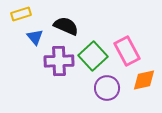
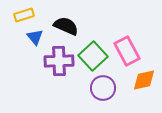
yellow rectangle: moved 3 px right, 1 px down
purple circle: moved 4 px left
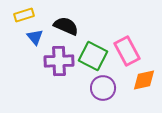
green square: rotated 20 degrees counterclockwise
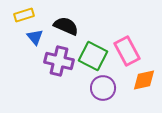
purple cross: rotated 16 degrees clockwise
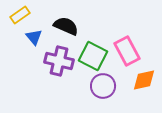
yellow rectangle: moved 4 px left; rotated 18 degrees counterclockwise
blue triangle: moved 1 px left
purple circle: moved 2 px up
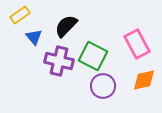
black semicircle: rotated 70 degrees counterclockwise
pink rectangle: moved 10 px right, 7 px up
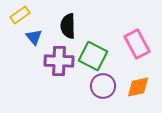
black semicircle: moved 2 px right; rotated 45 degrees counterclockwise
purple cross: rotated 12 degrees counterclockwise
orange diamond: moved 6 px left, 7 px down
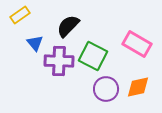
black semicircle: rotated 45 degrees clockwise
blue triangle: moved 1 px right, 6 px down
pink rectangle: rotated 32 degrees counterclockwise
purple circle: moved 3 px right, 3 px down
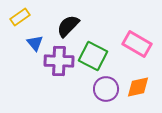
yellow rectangle: moved 2 px down
